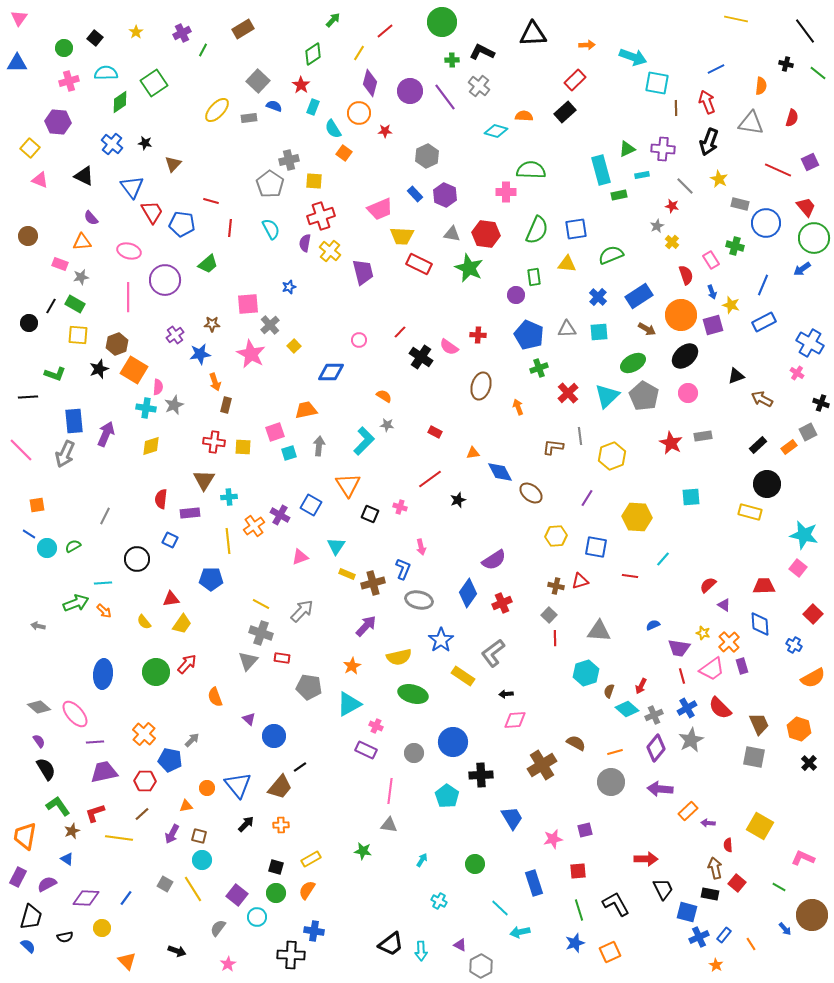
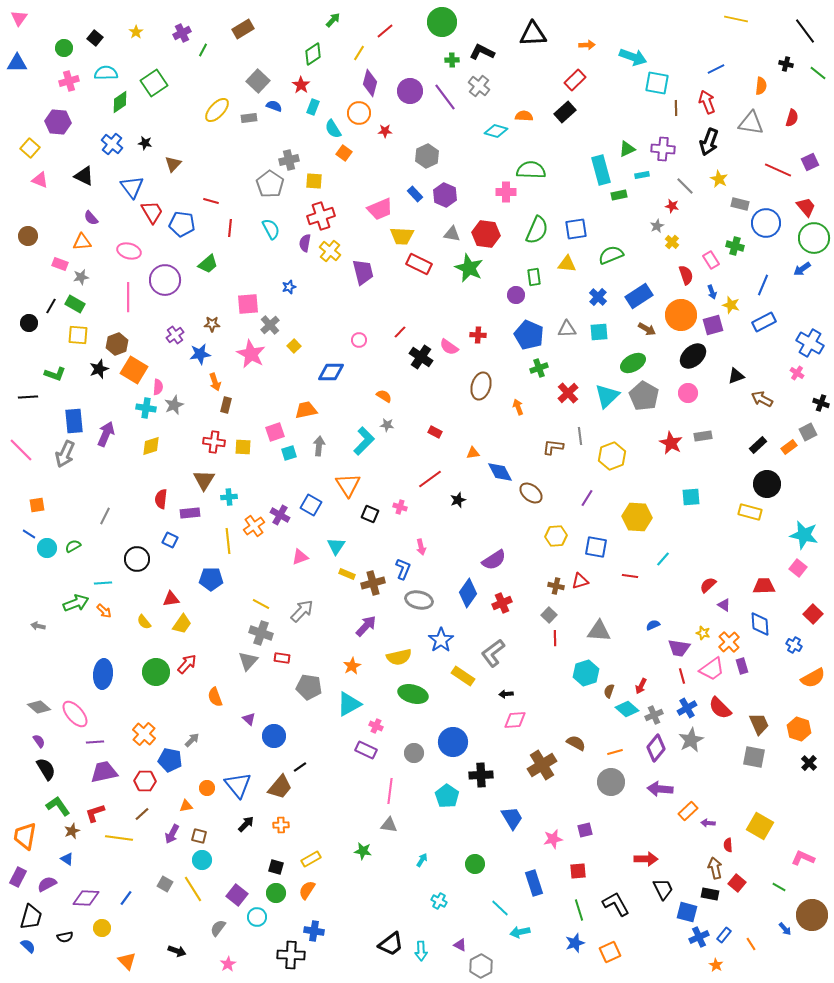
black ellipse at (685, 356): moved 8 px right
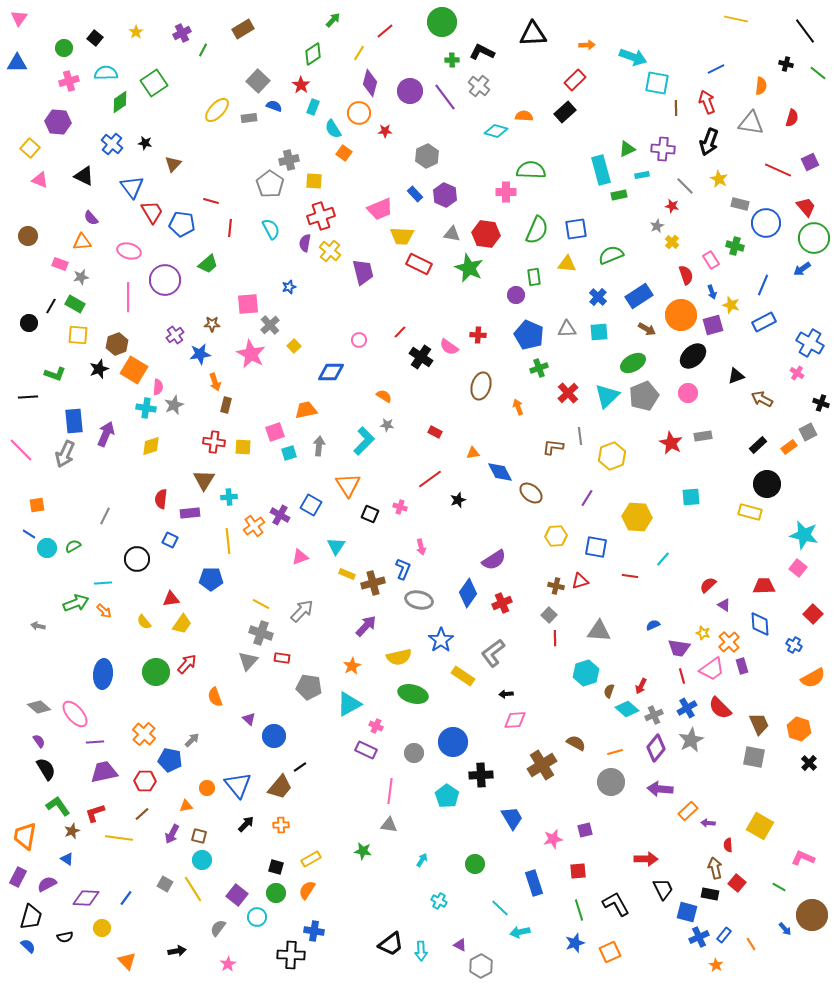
gray pentagon at (644, 396): rotated 20 degrees clockwise
black arrow at (177, 951): rotated 30 degrees counterclockwise
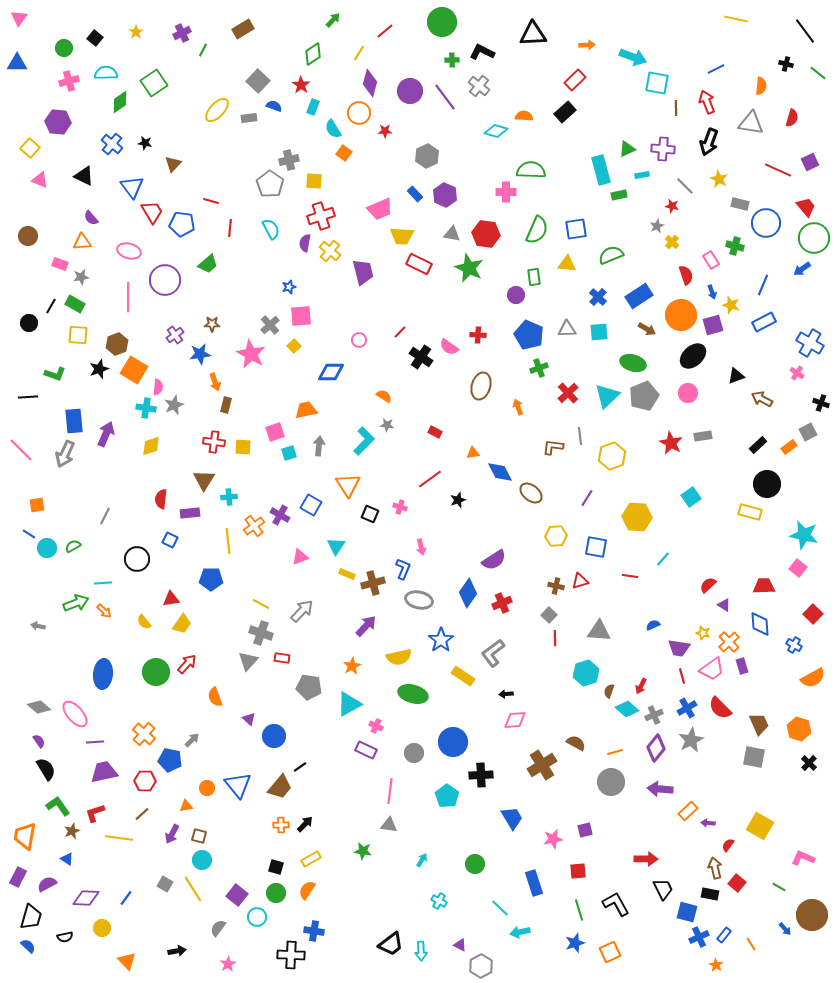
pink square at (248, 304): moved 53 px right, 12 px down
green ellipse at (633, 363): rotated 45 degrees clockwise
cyan square at (691, 497): rotated 30 degrees counterclockwise
black arrow at (246, 824): moved 59 px right
red semicircle at (728, 845): rotated 40 degrees clockwise
